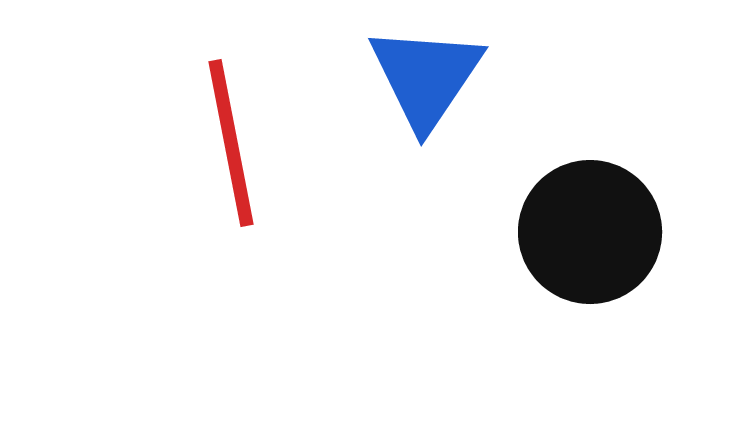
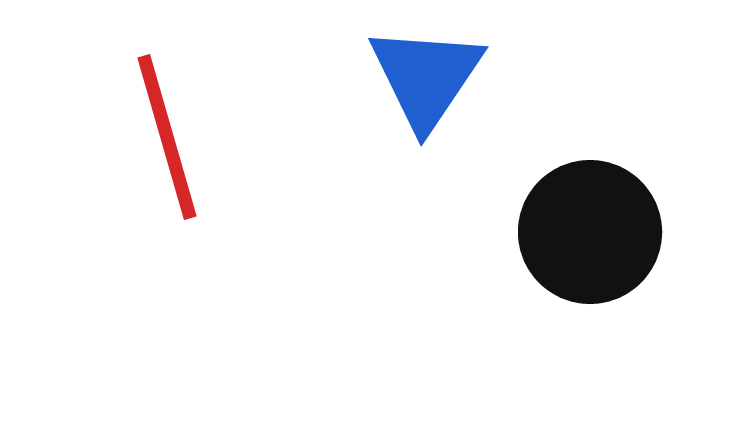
red line: moved 64 px left, 6 px up; rotated 5 degrees counterclockwise
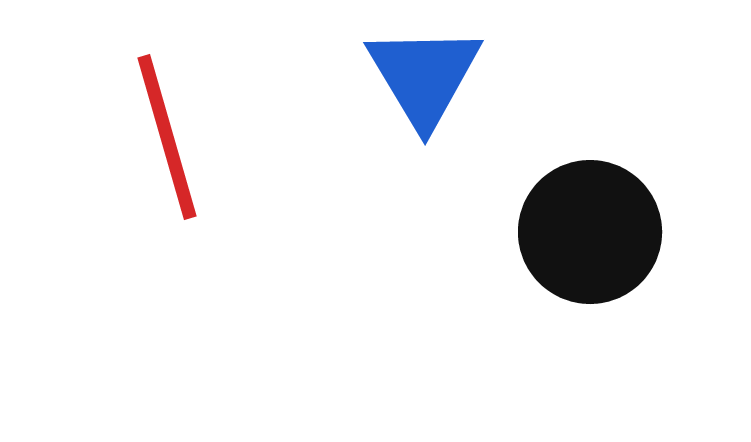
blue triangle: moved 2 px left, 1 px up; rotated 5 degrees counterclockwise
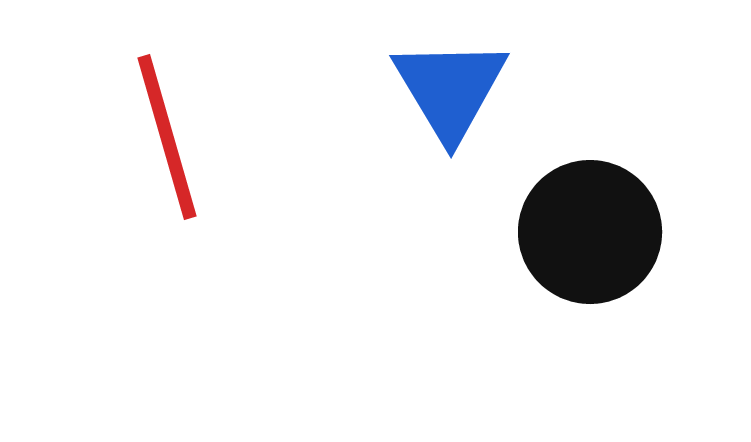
blue triangle: moved 26 px right, 13 px down
